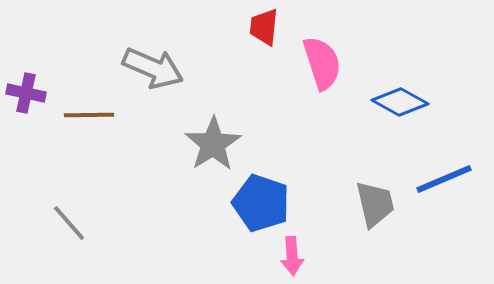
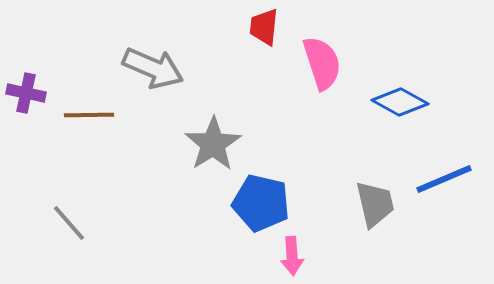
blue pentagon: rotated 6 degrees counterclockwise
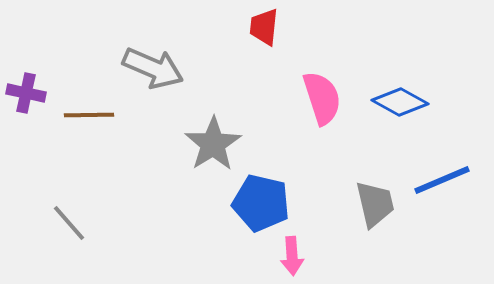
pink semicircle: moved 35 px down
blue line: moved 2 px left, 1 px down
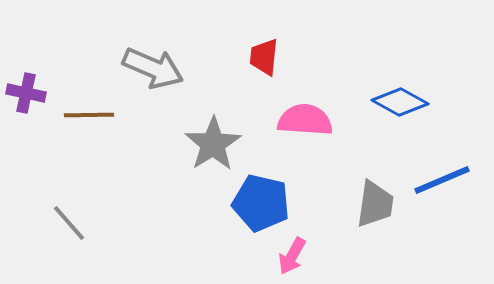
red trapezoid: moved 30 px down
pink semicircle: moved 17 px left, 22 px down; rotated 68 degrees counterclockwise
gray trapezoid: rotated 21 degrees clockwise
pink arrow: rotated 33 degrees clockwise
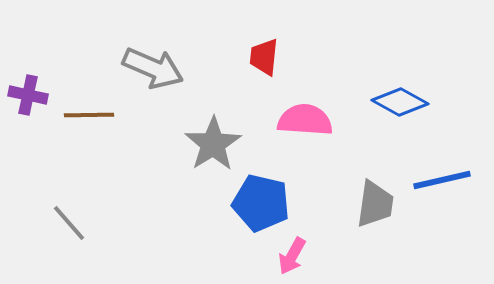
purple cross: moved 2 px right, 2 px down
blue line: rotated 10 degrees clockwise
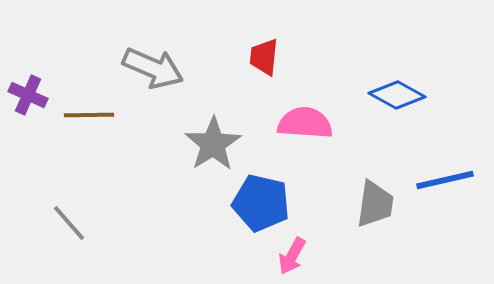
purple cross: rotated 12 degrees clockwise
blue diamond: moved 3 px left, 7 px up
pink semicircle: moved 3 px down
blue line: moved 3 px right
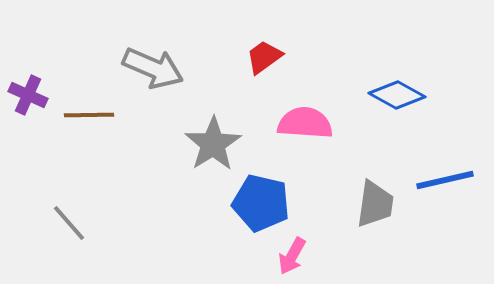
red trapezoid: rotated 48 degrees clockwise
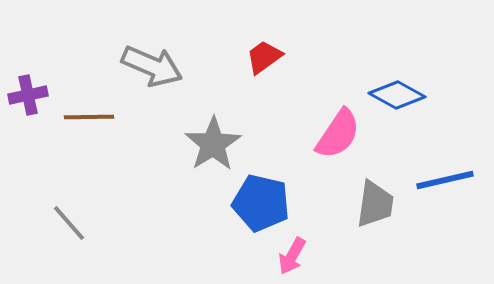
gray arrow: moved 1 px left, 2 px up
purple cross: rotated 36 degrees counterclockwise
brown line: moved 2 px down
pink semicircle: moved 33 px right, 11 px down; rotated 120 degrees clockwise
